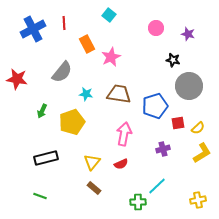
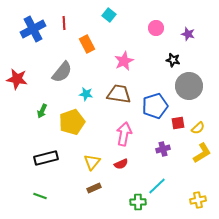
pink star: moved 13 px right, 4 px down
brown rectangle: rotated 64 degrees counterclockwise
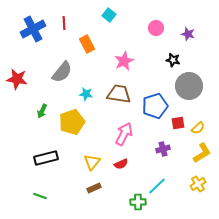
pink arrow: rotated 15 degrees clockwise
yellow cross: moved 16 px up; rotated 21 degrees counterclockwise
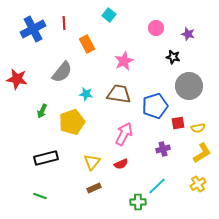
black star: moved 3 px up
yellow semicircle: rotated 32 degrees clockwise
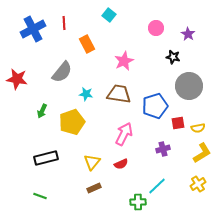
purple star: rotated 16 degrees clockwise
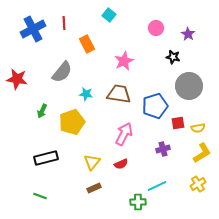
cyan line: rotated 18 degrees clockwise
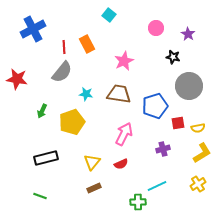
red line: moved 24 px down
